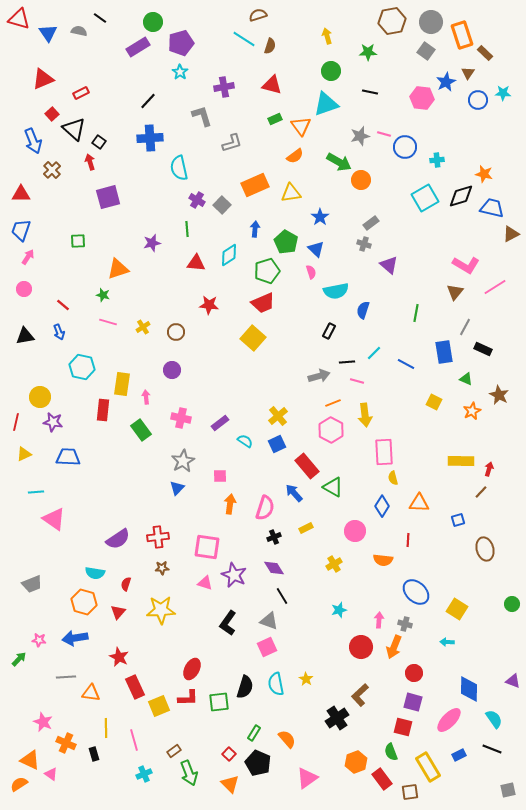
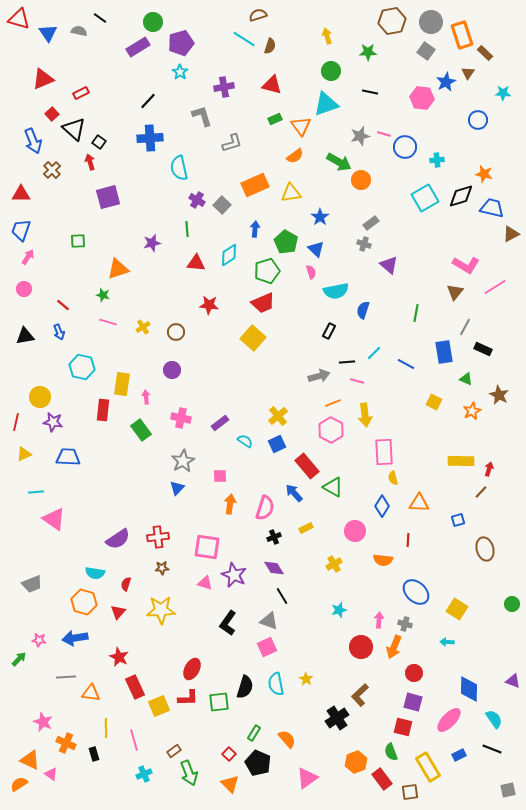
blue circle at (478, 100): moved 20 px down
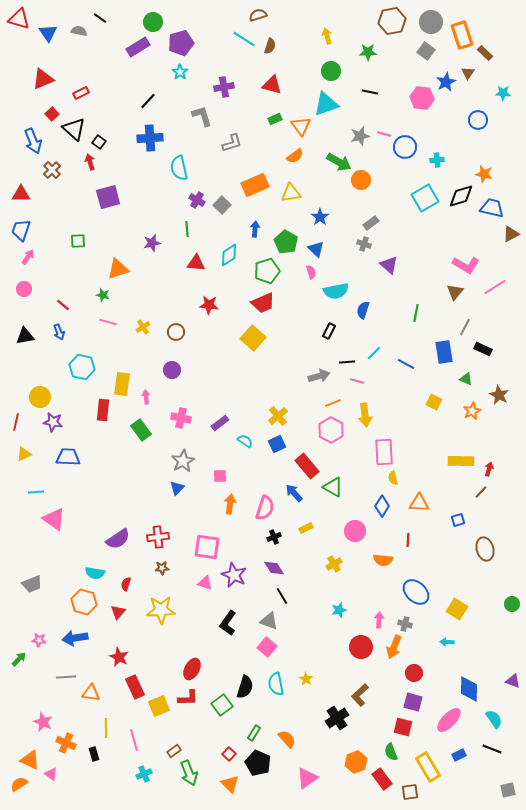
pink square at (267, 647): rotated 24 degrees counterclockwise
green square at (219, 702): moved 3 px right, 3 px down; rotated 30 degrees counterclockwise
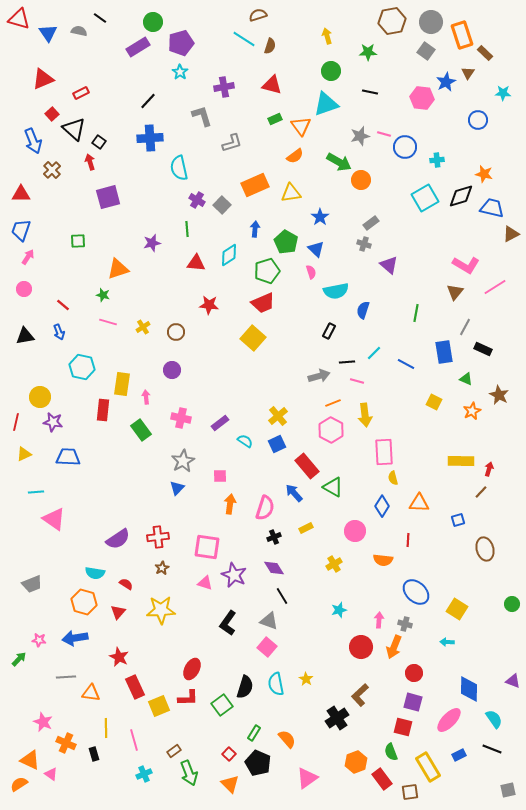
brown star at (162, 568): rotated 24 degrees counterclockwise
red semicircle at (126, 584): rotated 104 degrees clockwise
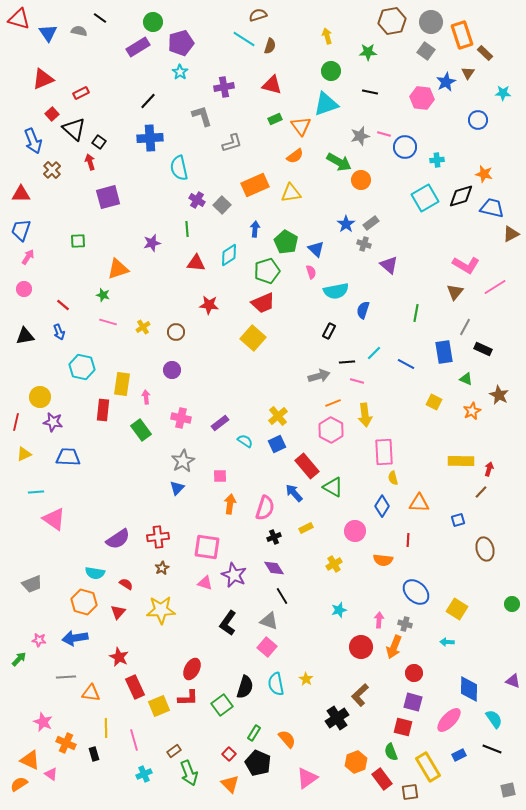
blue star at (320, 217): moved 26 px right, 7 px down
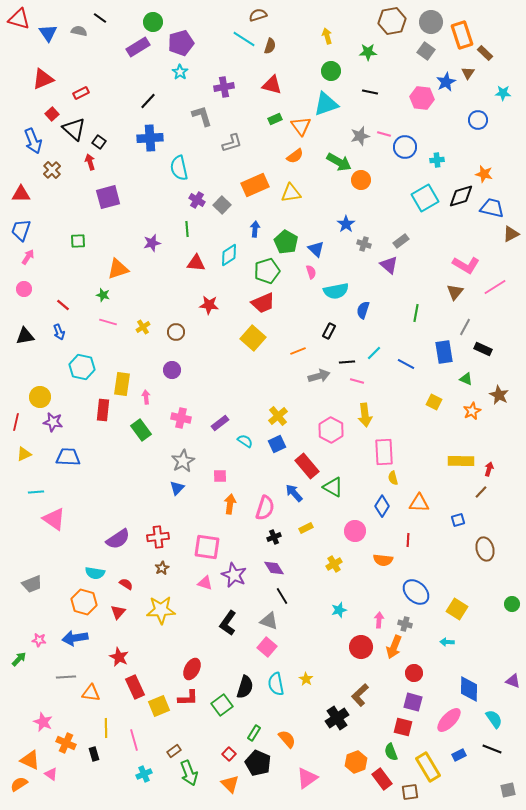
gray rectangle at (371, 223): moved 30 px right, 18 px down
orange line at (333, 403): moved 35 px left, 52 px up
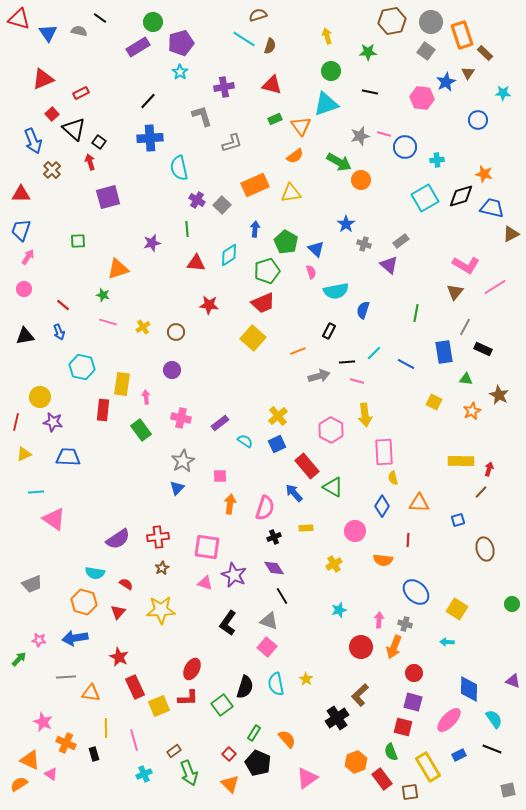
green triangle at (466, 379): rotated 16 degrees counterclockwise
yellow rectangle at (306, 528): rotated 24 degrees clockwise
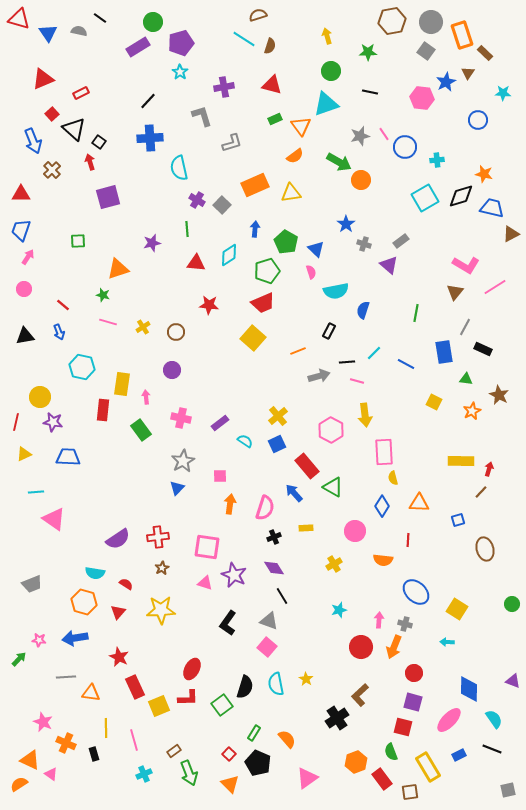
pink line at (384, 134): rotated 40 degrees clockwise
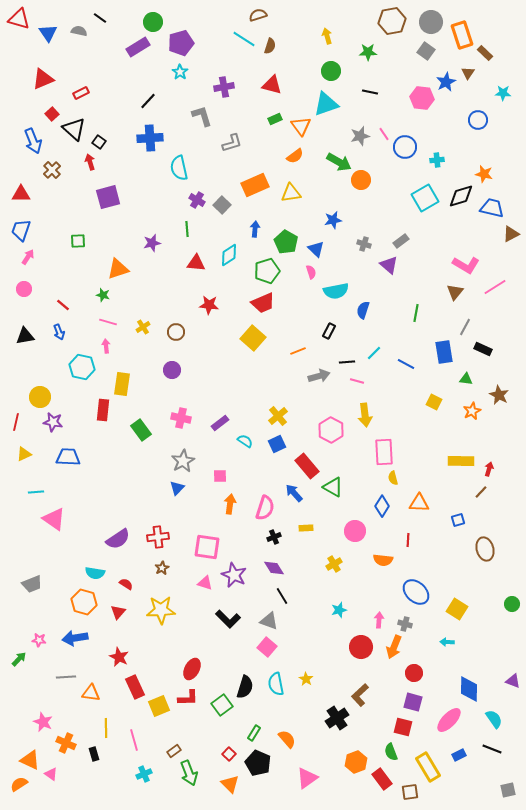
blue star at (346, 224): moved 13 px left, 4 px up; rotated 24 degrees clockwise
pink arrow at (146, 397): moved 40 px left, 51 px up
black L-shape at (228, 623): moved 4 px up; rotated 80 degrees counterclockwise
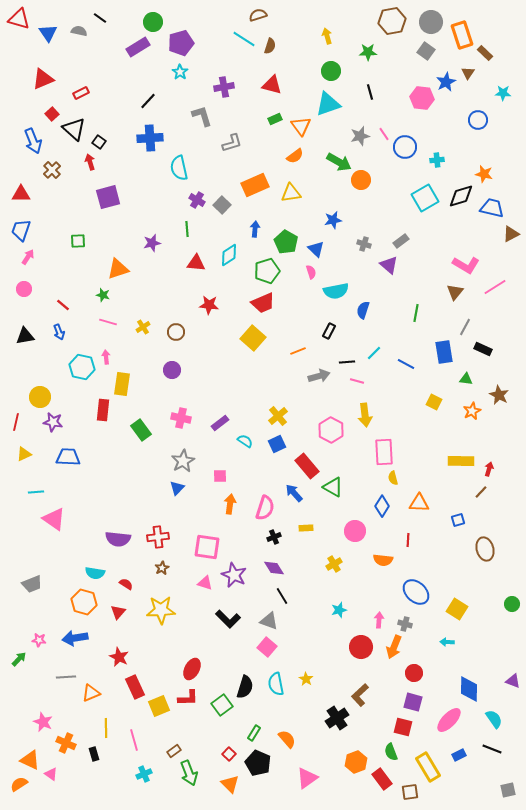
black line at (370, 92): rotated 63 degrees clockwise
cyan triangle at (326, 104): moved 2 px right
pink arrow at (106, 346): moved 11 px down
purple semicircle at (118, 539): rotated 40 degrees clockwise
orange triangle at (91, 693): rotated 30 degrees counterclockwise
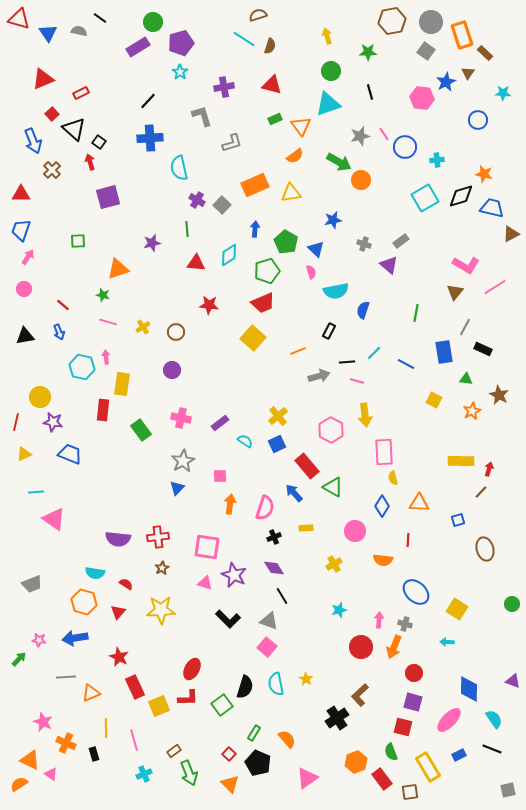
yellow square at (434, 402): moved 2 px up
blue trapezoid at (68, 457): moved 2 px right, 3 px up; rotated 20 degrees clockwise
